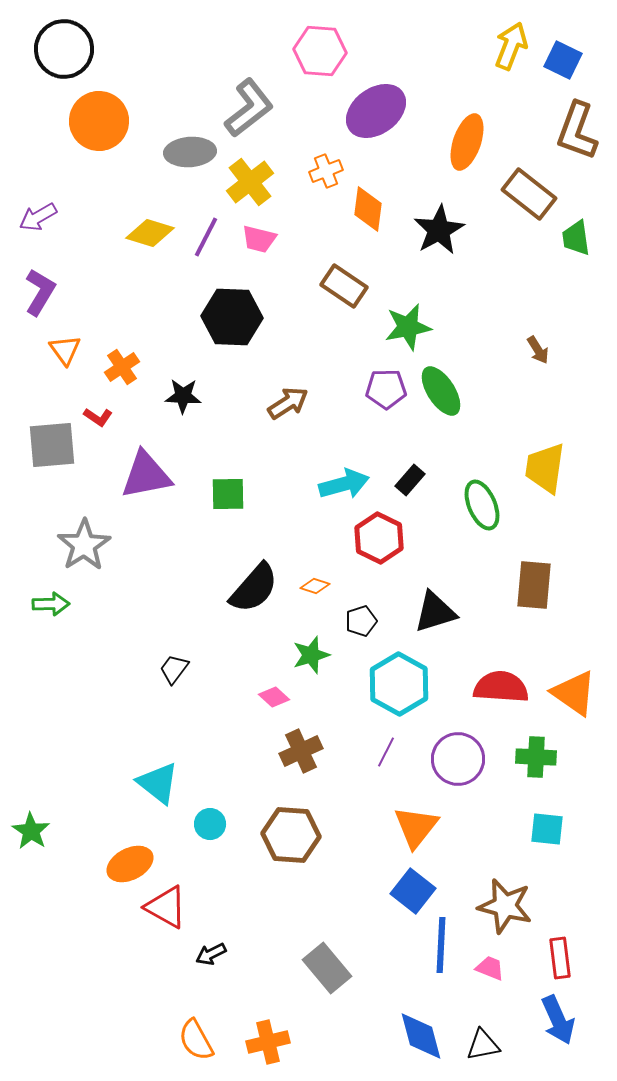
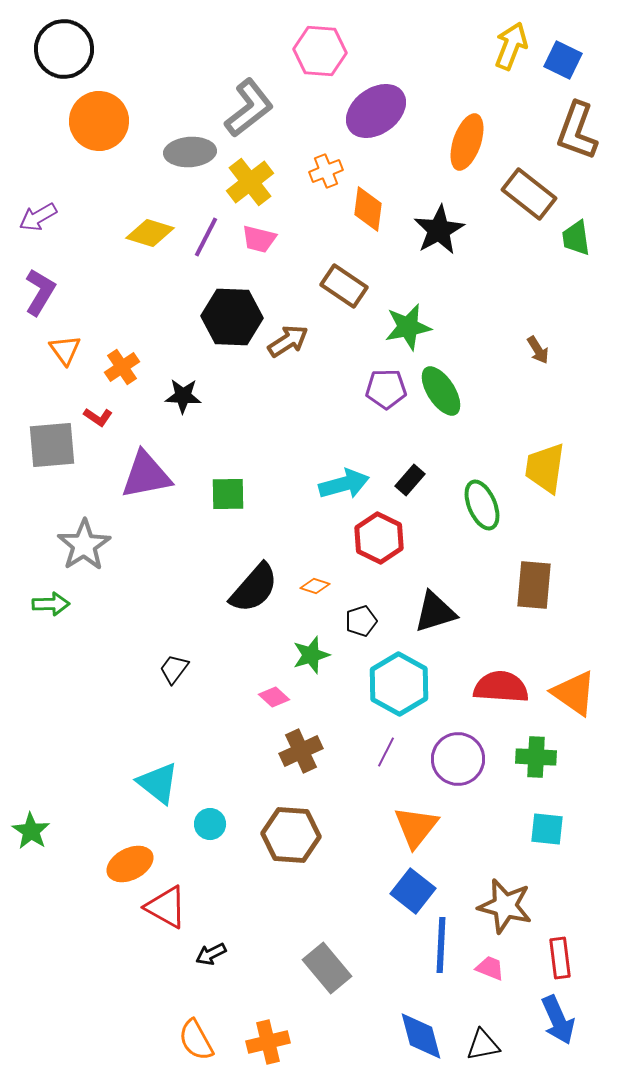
brown arrow at (288, 403): moved 62 px up
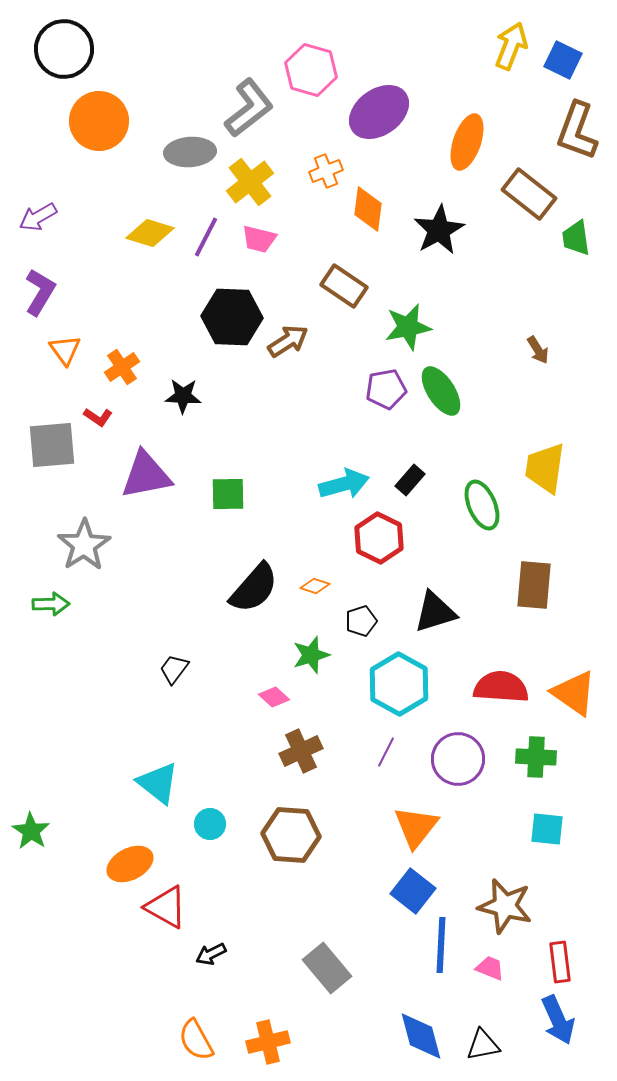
pink hexagon at (320, 51): moved 9 px left, 19 px down; rotated 12 degrees clockwise
purple ellipse at (376, 111): moved 3 px right, 1 px down
purple pentagon at (386, 389): rotated 9 degrees counterclockwise
red rectangle at (560, 958): moved 4 px down
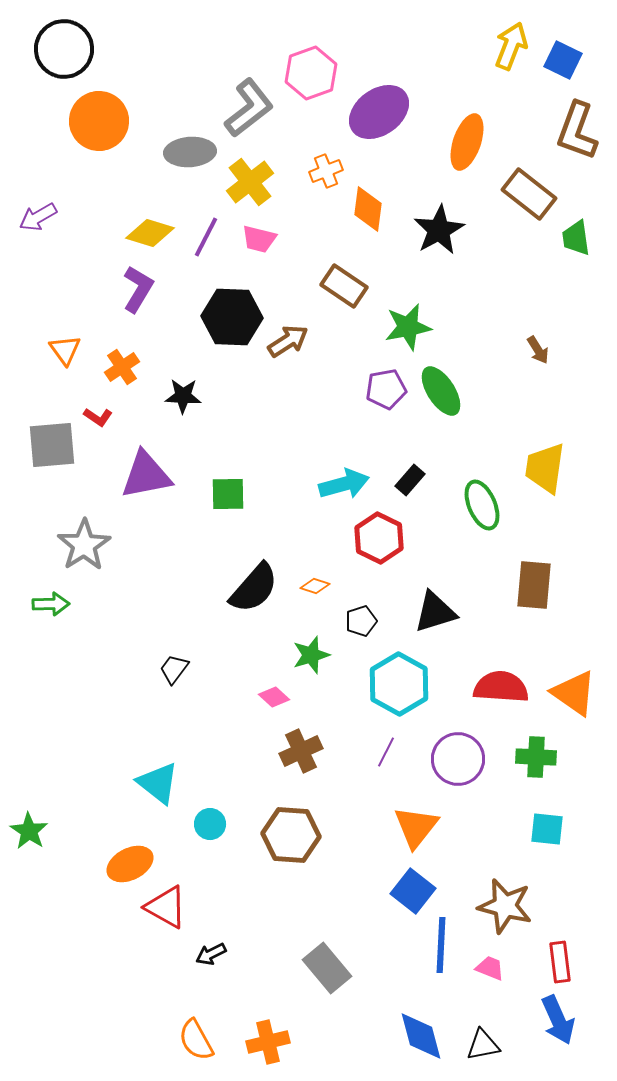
pink hexagon at (311, 70): moved 3 px down; rotated 24 degrees clockwise
purple L-shape at (40, 292): moved 98 px right, 3 px up
green star at (31, 831): moved 2 px left
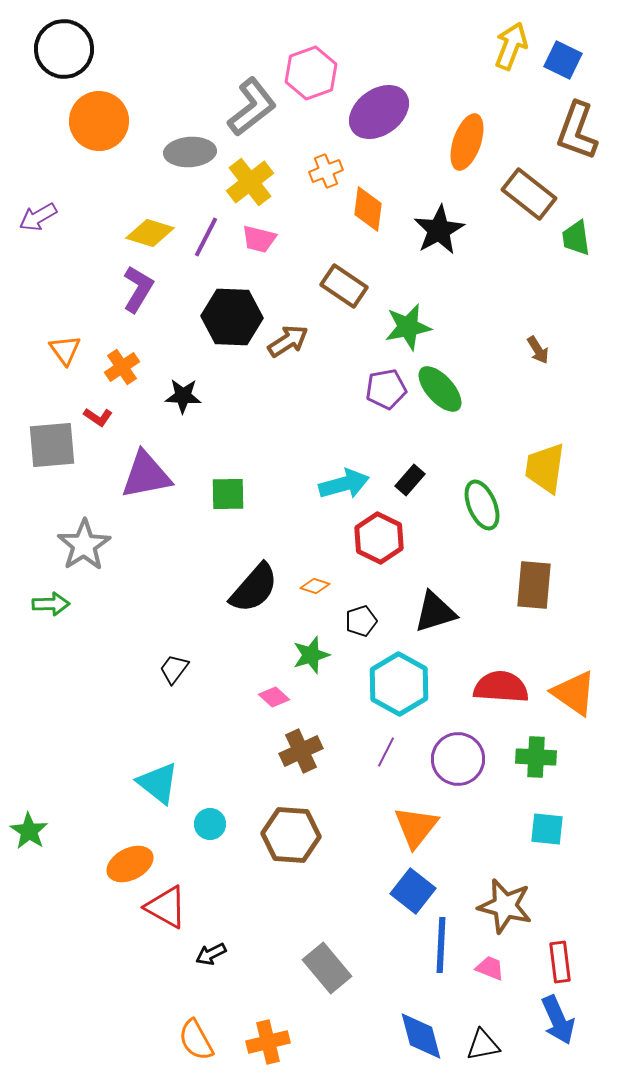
gray L-shape at (249, 108): moved 3 px right, 1 px up
green ellipse at (441, 391): moved 1 px left, 2 px up; rotated 9 degrees counterclockwise
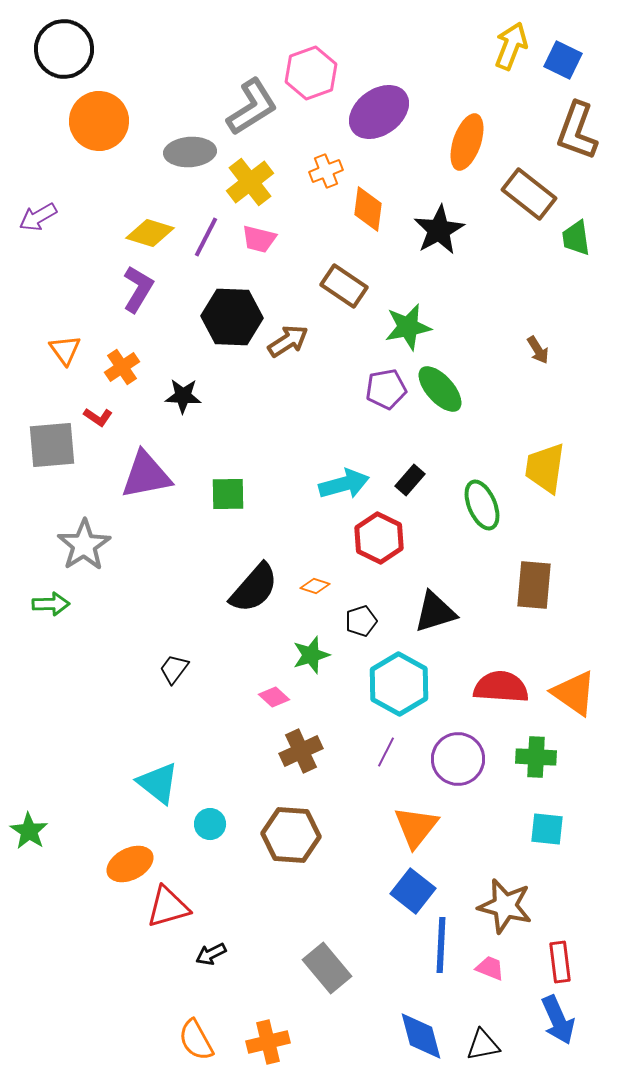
gray L-shape at (252, 107): rotated 6 degrees clockwise
red triangle at (166, 907): moved 2 px right; rotated 45 degrees counterclockwise
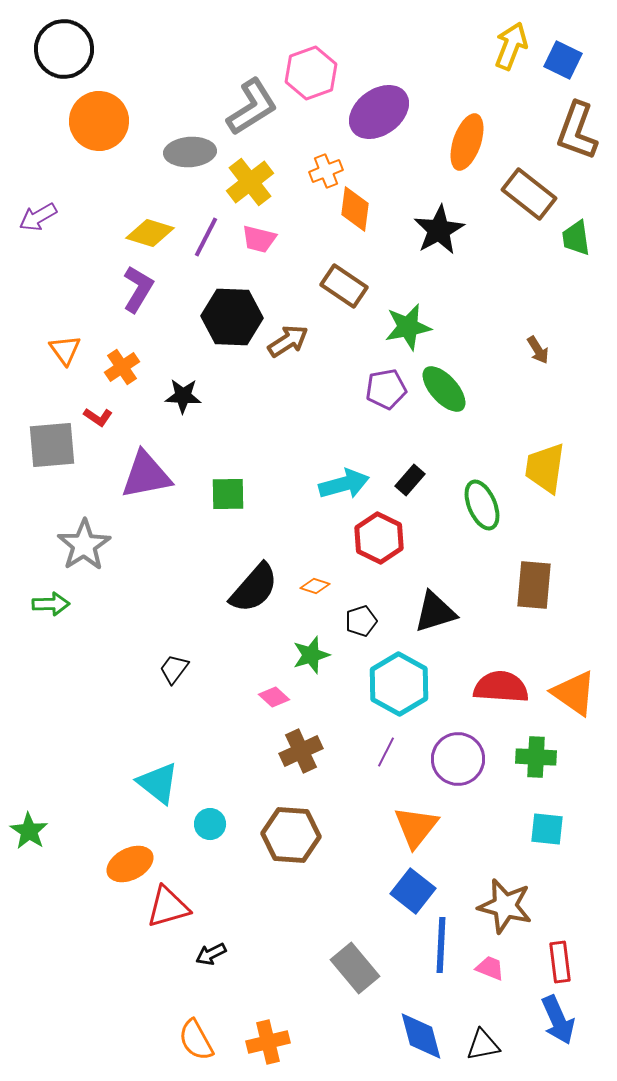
orange diamond at (368, 209): moved 13 px left
green ellipse at (440, 389): moved 4 px right
gray rectangle at (327, 968): moved 28 px right
